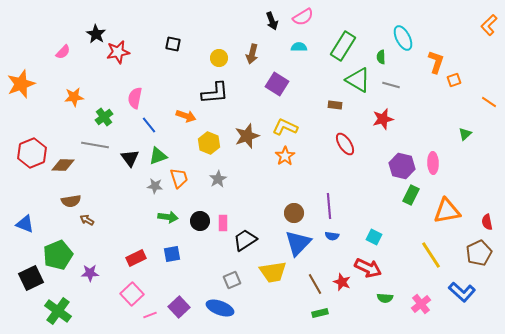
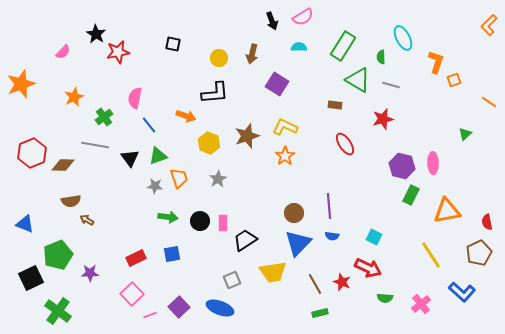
orange star at (74, 97): rotated 18 degrees counterclockwise
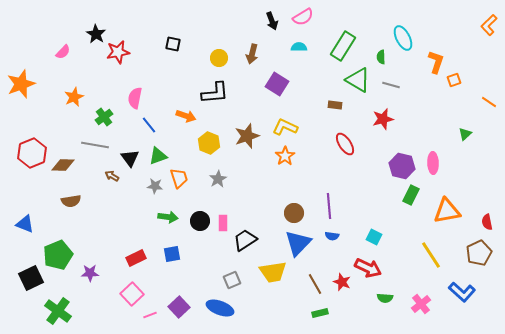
brown arrow at (87, 220): moved 25 px right, 44 px up
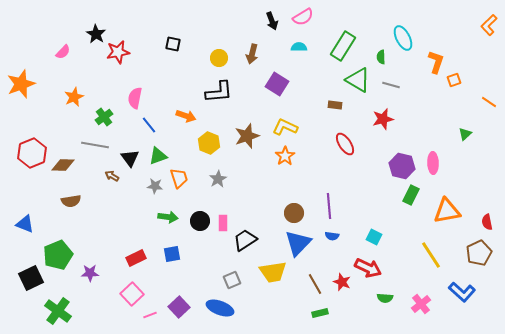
black L-shape at (215, 93): moved 4 px right, 1 px up
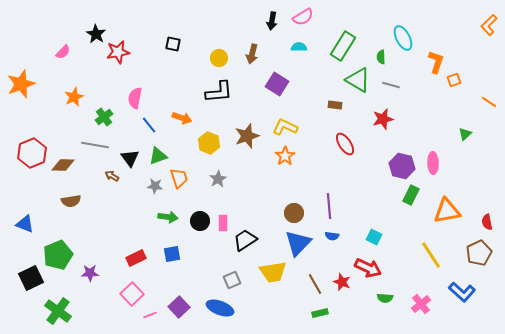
black arrow at (272, 21): rotated 30 degrees clockwise
orange arrow at (186, 116): moved 4 px left, 2 px down
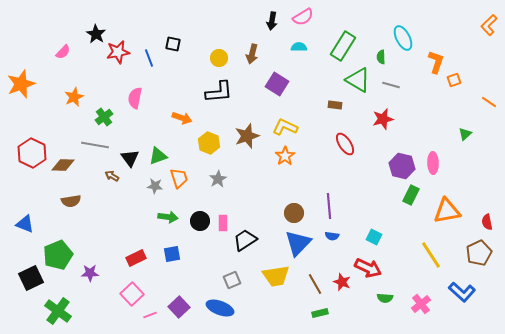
blue line at (149, 125): moved 67 px up; rotated 18 degrees clockwise
red hexagon at (32, 153): rotated 12 degrees counterclockwise
yellow trapezoid at (273, 272): moved 3 px right, 4 px down
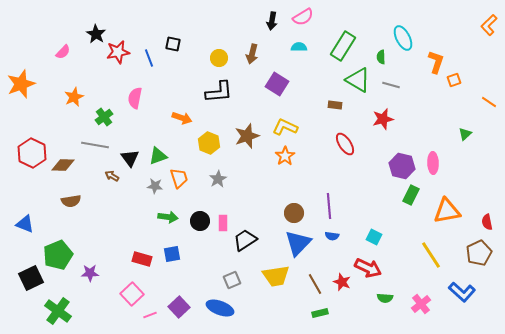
red rectangle at (136, 258): moved 6 px right, 1 px down; rotated 42 degrees clockwise
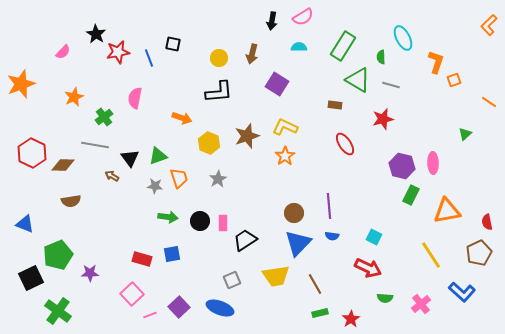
red star at (342, 282): moved 9 px right, 37 px down; rotated 18 degrees clockwise
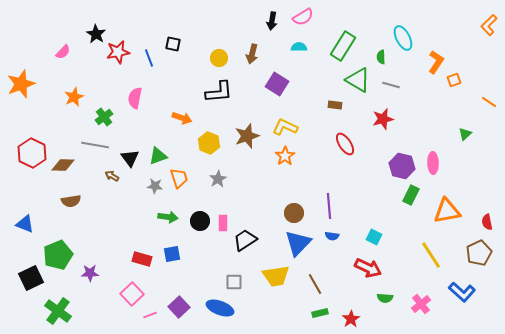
orange L-shape at (436, 62): rotated 15 degrees clockwise
gray square at (232, 280): moved 2 px right, 2 px down; rotated 24 degrees clockwise
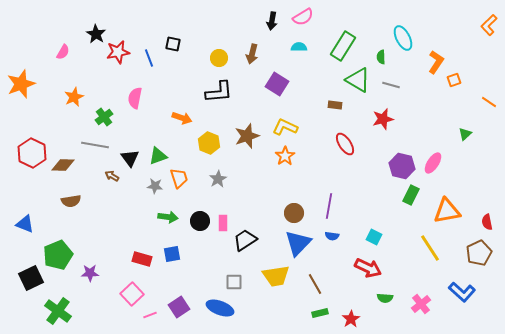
pink semicircle at (63, 52): rotated 14 degrees counterclockwise
pink ellipse at (433, 163): rotated 35 degrees clockwise
purple line at (329, 206): rotated 15 degrees clockwise
yellow line at (431, 255): moved 1 px left, 7 px up
purple square at (179, 307): rotated 10 degrees clockwise
